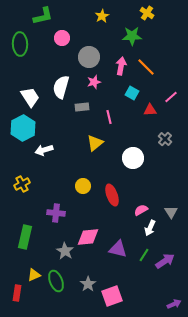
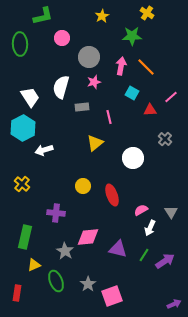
yellow cross at (22, 184): rotated 21 degrees counterclockwise
yellow triangle at (34, 275): moved 10 px up
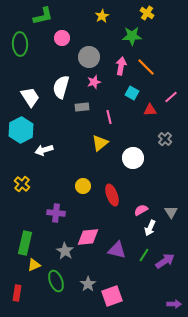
cyan hexagon at (23, 128): moved 2 px left, 2 px down
yellow triangle at (95, 143): moved 5 px right
green rectangle at (25, 237): moved 6 px down
purple triangle at (118, 249): moved 1 px left, 1 px down
purple arrow at (174, 304): rotated 24 degrees clockwise
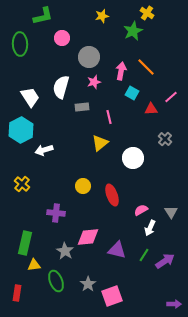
yellow star at (102, 16): rotated 16 degrees clockwise
green star at (132, 36): moved 1 px right, 5 px up; rotated 24 degrees counterclockwise
pink arrow at (121, 66): moved 5 px down
red triangle at (150, 110): moved 1 px right, 1 px up
yellow triangle at (34, 265): rotated 16 degrees clockwise
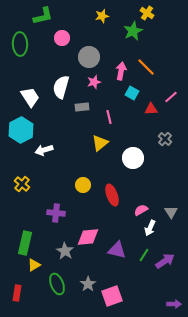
yellow circle at (83, 186): moved 1 px up
yellow triangle at (34, 265): rotated 24 degrees counterclockwise
green ellipse at (56, 281): moved 1 px right, 3 px down
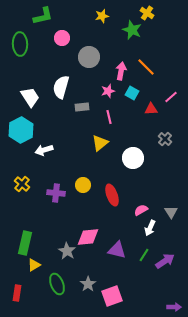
green star at (133, 31): moved 1 px left, 1 px up; rotated 24 degrees counterclockwise
pink star at (94, 82): moved 14 px right, 9 px down
purple cross at (56, 213): moved 20 px up
gray star at (65, 251): moved 2 px right
purple arrow at (174, 304): moved 3 px down
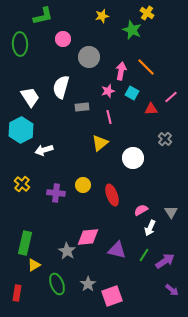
pink circle at (62, 38): moved 1 px right, 1 px down
purple arrow at (174, 307): moved 2 px left, 17 px up; rotated 40 degrees clockwise
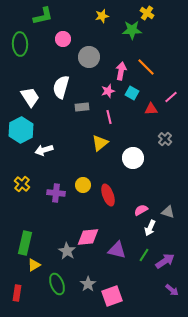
green star at (132, 30): rotated 24 degrees counterclockwise
red ellipse at (112, 195): moved 4 px left
gray triangle at (171, 212): moved 3 px left; rotated 40 degrees counterclockwise
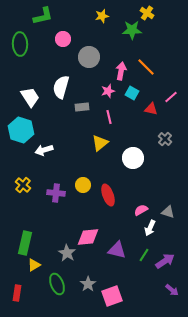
red triangle at (151, 109): rotated 16 degrees clockwise
cyan hexagon at (21, 130): rotated 15 degrees counterclockwise
yellow cross at (22, 184): moved 1 px right, 1 px down
gray star at (67, 251): moved 2 px down
